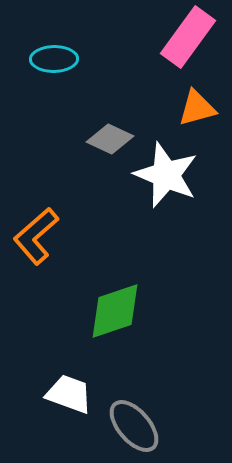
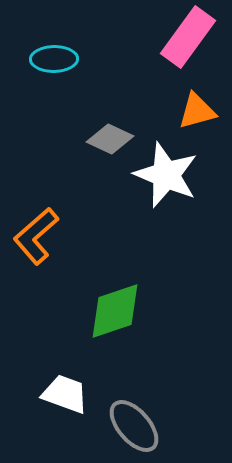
orange triangle: moved 3 px down
white trapezoid: moved 4 px left
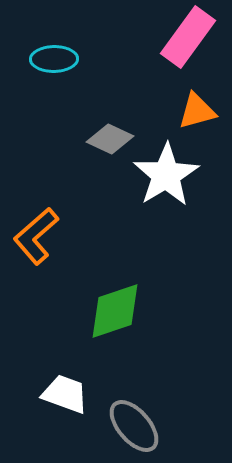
white star: rotated 18 degrees clockwise
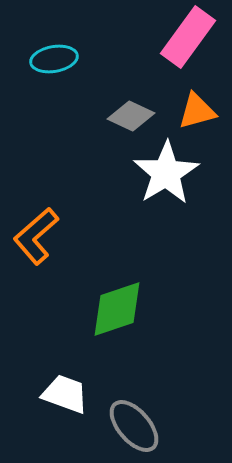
cyan ellipse: rotated 9 degrees counterclockwise
gray diamond: moved 21 px right, 23 px up
white star: moved 2 px up
green diamond: moved 2 px right, 2 px up
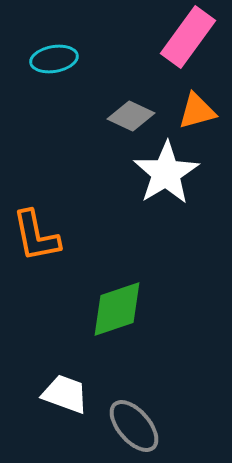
orange L-shape: rotated 60 degrees counterclockwise
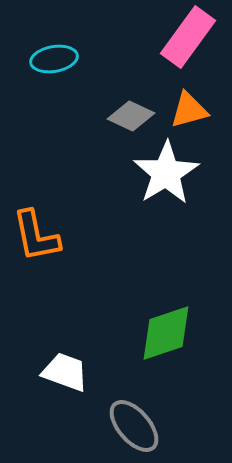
orange triangle: moved 8 px left, 1 px up
green diamond: moved 49 px right, 24 px down
white trapezoid: moved 22 px up
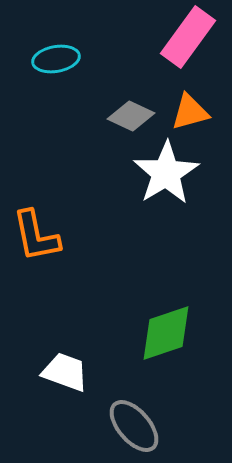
cyan ellipse: moved 2 px right
orange triangle: moved 1 px right, 2 px down
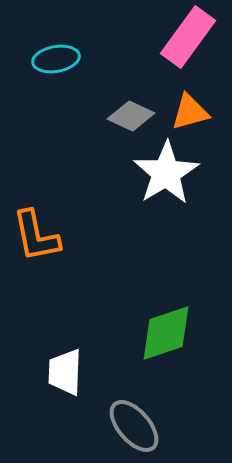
white trapezoid: rotated 108 degrees counterclockwise
